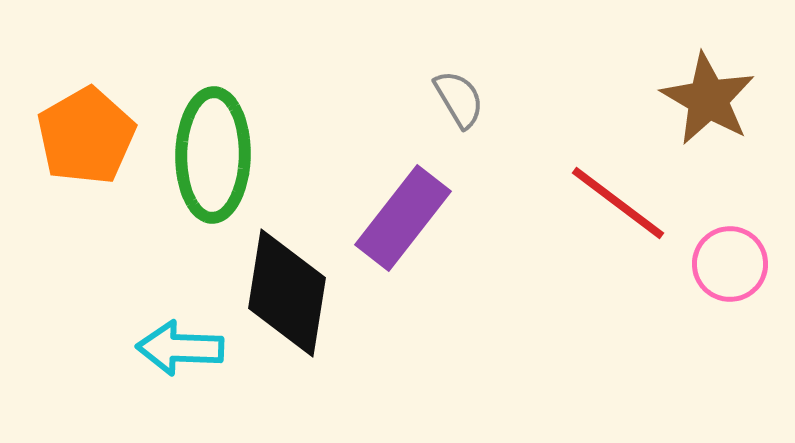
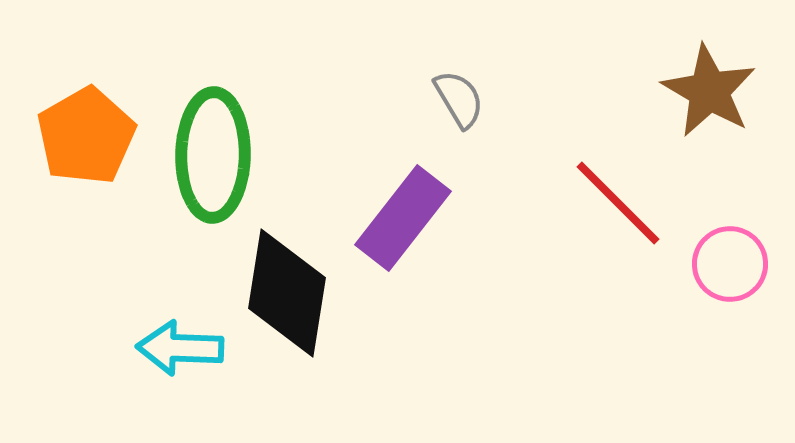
brown star: moved 1 px right, 8 px up
red line: rotated 8 degrees clockwise
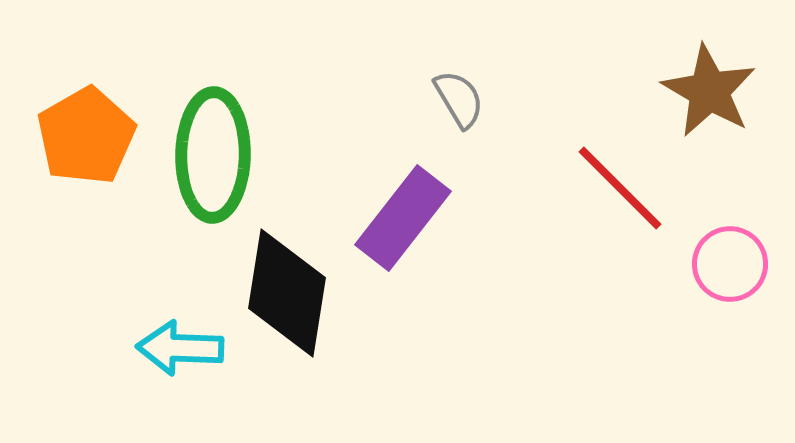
red line: moved 2 px right, 15 px up
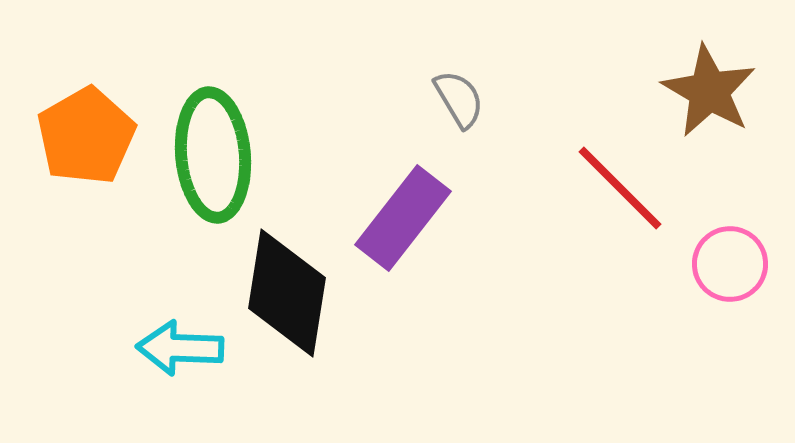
green ellipse: rotated 6 degrees counterclockwise
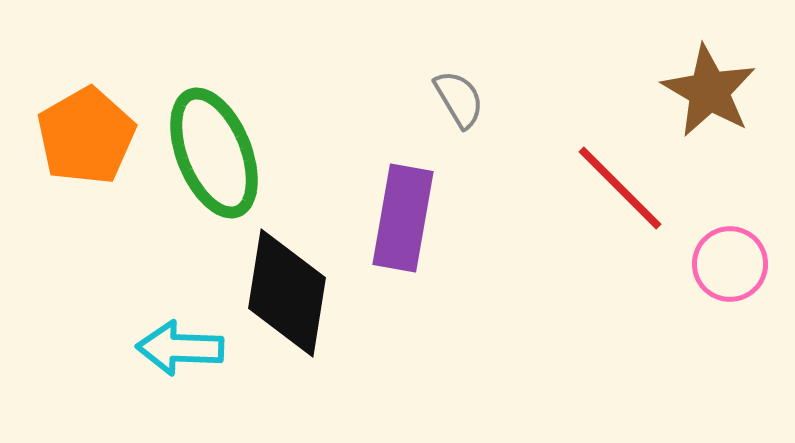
green ellipse: moved 1 px right, 2 px up; rotated 17 degrees counterclockwise
purple rectangle: rotated 28 degrees counterclockwise
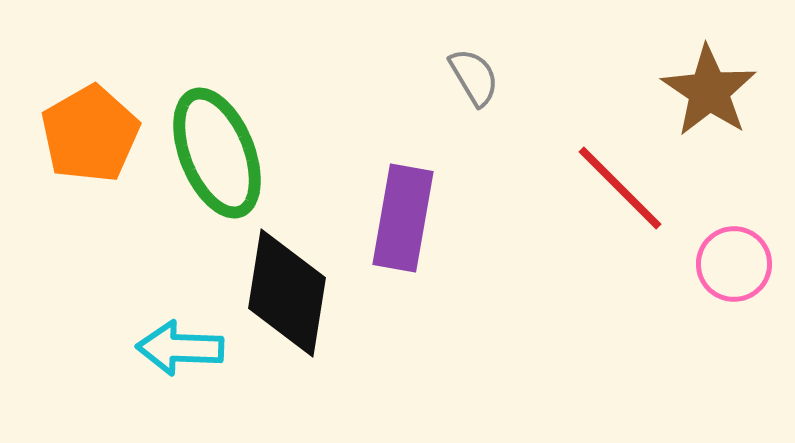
brown star: rotated 4 degrees clockwise
gray semicircle: moved 15 px right, 22 px up
orange pentagon: moved 4 px right, 2 px up
green ellipse: moved 3 px right
pink circle: moved 4 px right
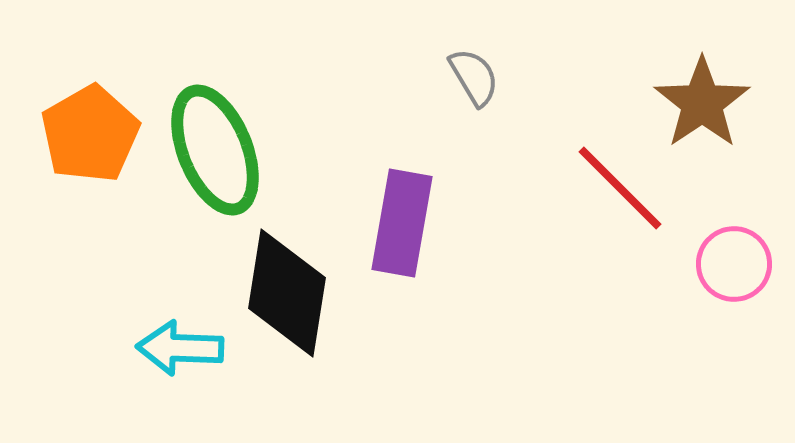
brown star: moved 7 px left, 12 px down; rotated 4 degrees clockwise
green ellipse: moved 2 px left, 3 px up
purple rectangle: moved 1 px left, 5 px down
